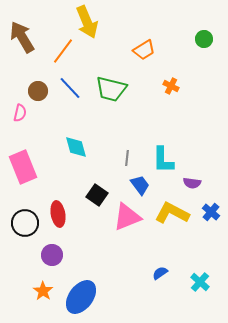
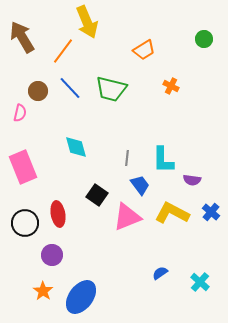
purple semicircle: moved 3 px up
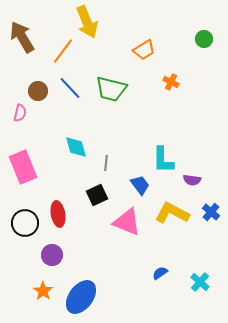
orange cross: moved 4 px up
gray line: moved 21 px left, 5 px down
black square: rotated 30 degrees clockwise
pink triangle: moved 5 px down; rotated 44 degrees clockwise
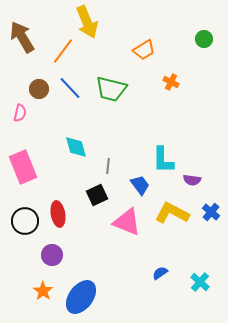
brown circle: moved 1 px right, 2 px up
gray line: moved 2 px right, 3 px down
black circle: moved 2 px up
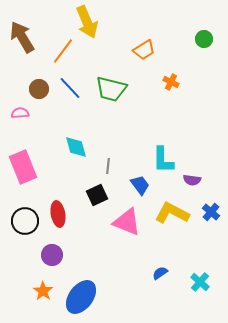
pink semicircle: rotated 108 degrees counterclockwise
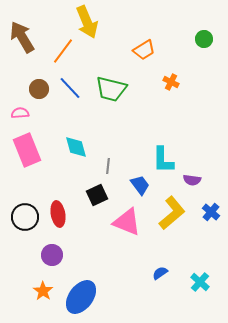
pink rectangle: moved 4 px right, 17 px up
yellow L-shape: rotated 112 degrees clockwise
black circle: moved 4 px up
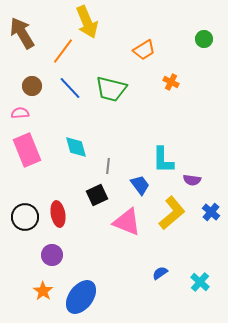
brown arrow: moved 4 px up
brown circle: moved 7 px left, 3 px up
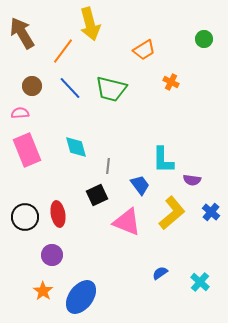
yellow arrow: moved 3 px right, 2 px down; rotated 8 degrees clockwise
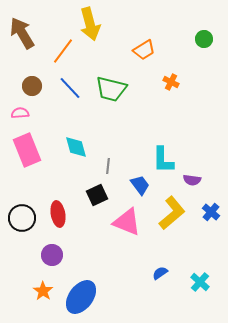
black circle: moved 3 px left, 1 px down
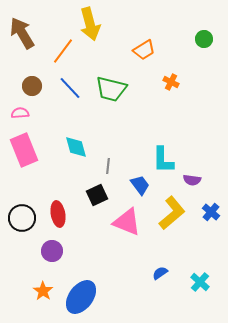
pink rectangle: moved 3 px left
purple circle: moved 4 px up
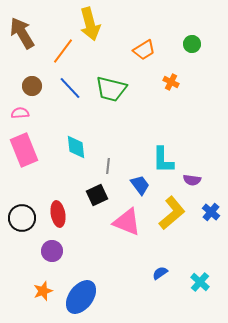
green circle: moved 12 px left, 5 px down
cyan diamond: rotated 10 degrees clockwise
orange star: rotated 18 degrees clockwise
